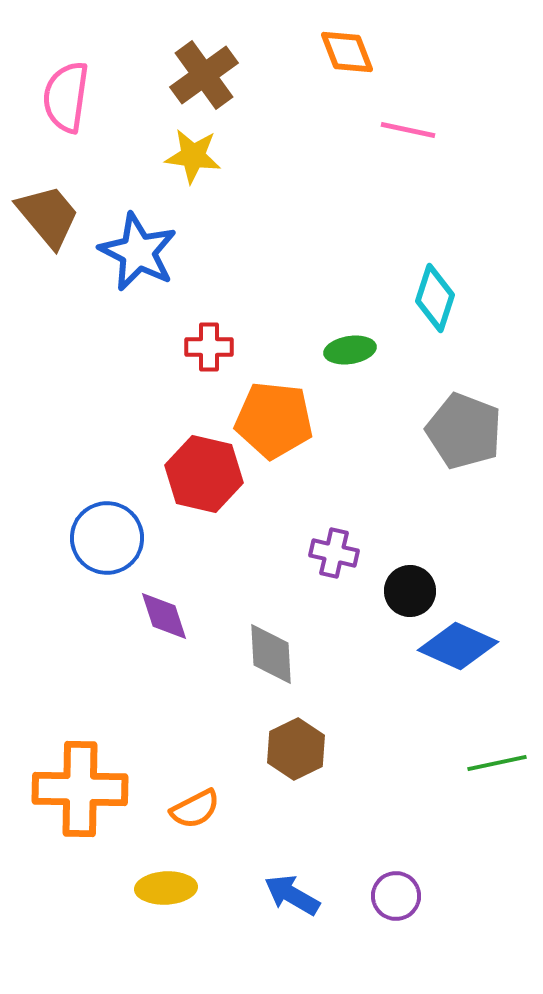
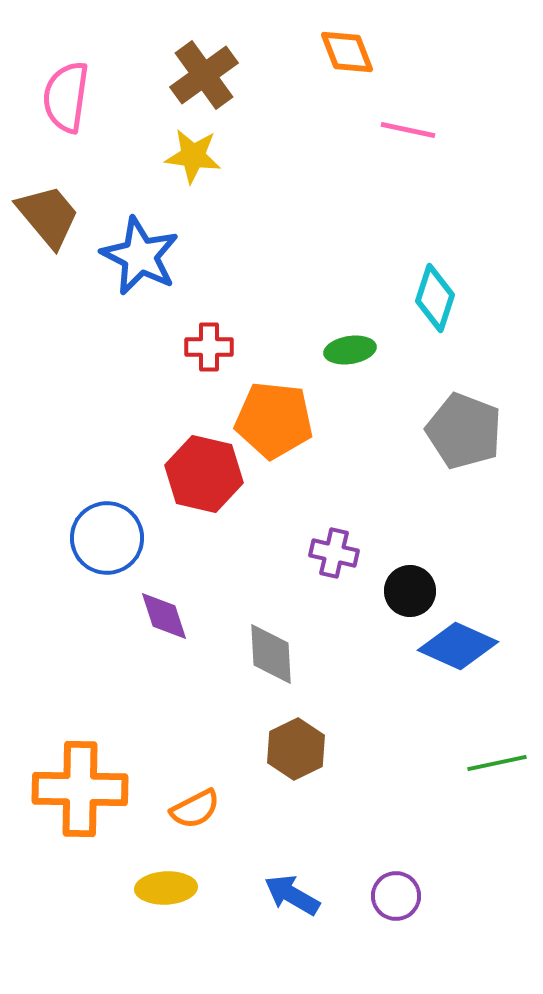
blue star: moved 2 px right, 4 px down
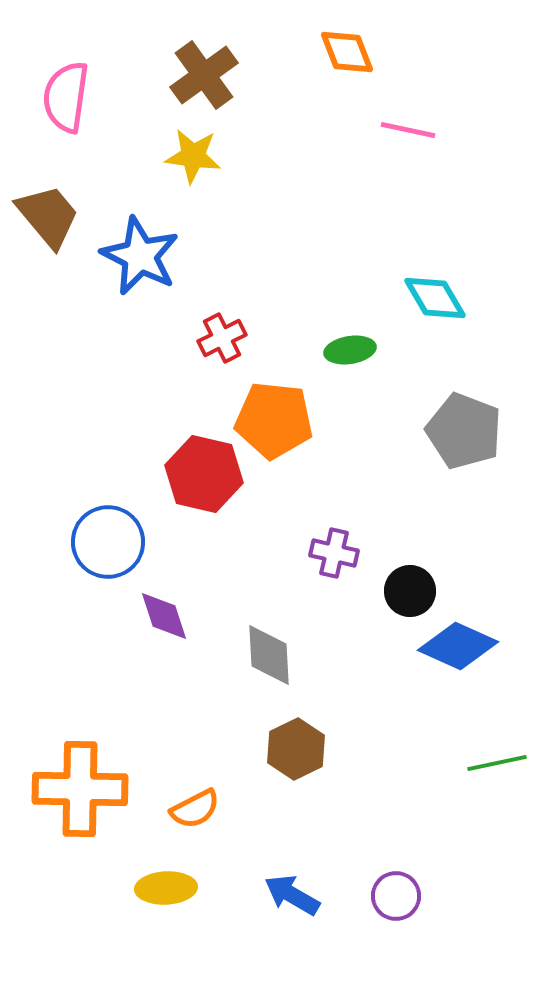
cyan diamond: rotated 48 degrees counterclockwise
red cross: moved 13 px right, 9 px up; rotated 27 degrees counterclockwise
blue circle: moved 1 px right, 4 px down
gray diamond: moved 2 px left, 1 px down
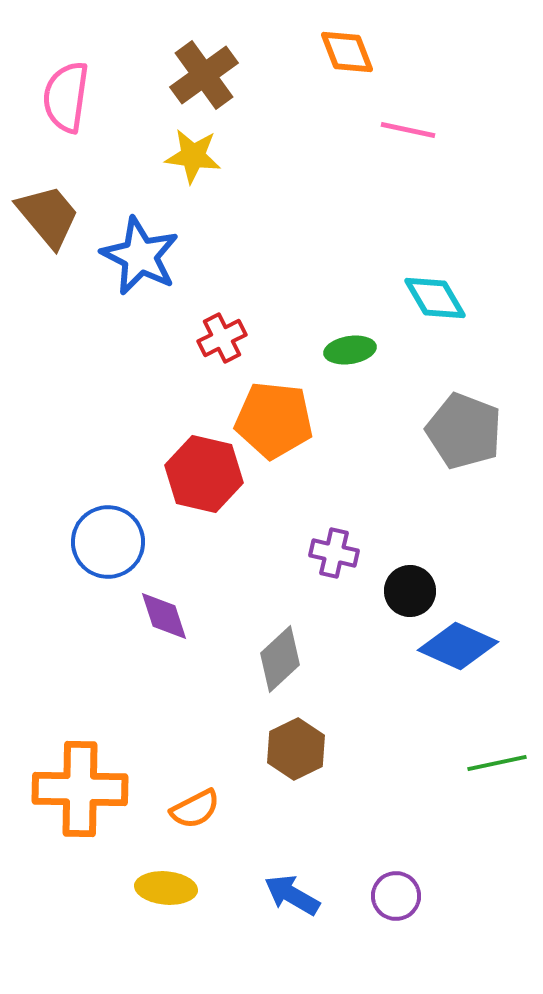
gray diamond: moved 11 px right, 4 px down; rotated 50 degrees clockwise
yellow ellipse: rotated 8 degrees clockwise
